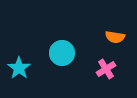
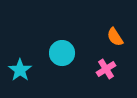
orange semicircle: rotated 48 degrees clockwise
cyan star: moved 1 px right, 2 px down
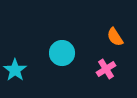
cyan star: moved 5 px left
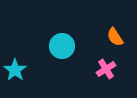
cyan circle: moved 7 px up
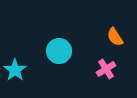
cyan circle: moved 3 px left, 5 px down
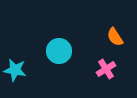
cyan star: rotated 25 degrees counterclockwise
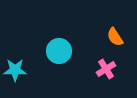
cyan star: rotated 10 degrees counterclockwise
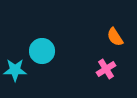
cyan circle: moved 17 px left
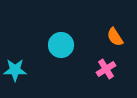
cyan circle: moved 19 px right, 6 px up
